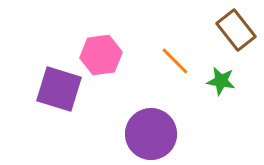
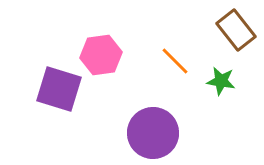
purple circle: moved 2 px right, 1 px up
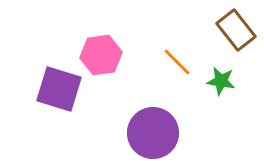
orange line: moved 2 px right, 1 px down
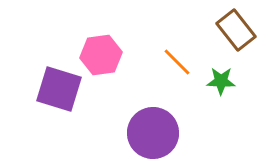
green star: rotated 8 degrees counterclockwise
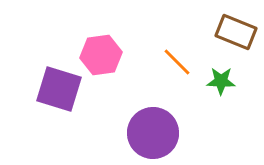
brown rectangle: moved 2 px down; rotated 30 degrees counterclockwise
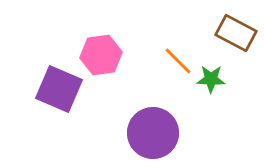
brown rectangle: moved 1 px down; rotated 6 degrees clockwise
orange line: moved 1 px right, 1 px up
green star: moved 10 px left, 2 px up
purple square: rotated 6 degrees clockwise
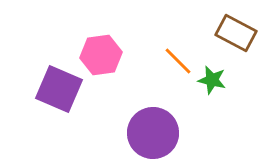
green star: moved 1 px right, 1 px down; rotated 12 degrees clockwise
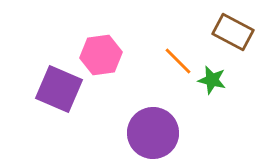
brown rectangle: moved 3 px left, 1 px up
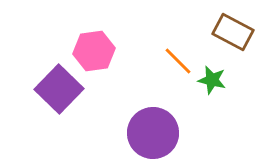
pink hexagon: moved 7 px left, 4 px up
purple square: rotated 21 degrees clockwise
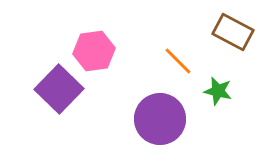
green star: moved 6 px right, 11 px down
purple circle: moved 7 px right, 14 px up
